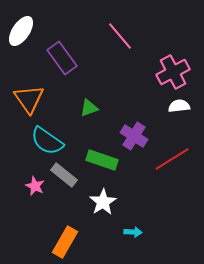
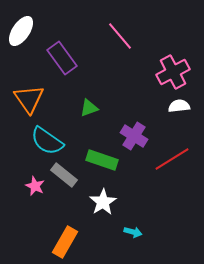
cyan arrow: rotated 12 degrees clockwise
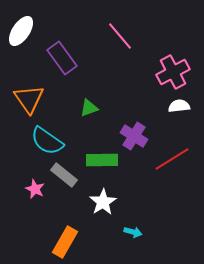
green rectangle: rotated 20 degrees counterclockwise
pink star: moved 3 px down
